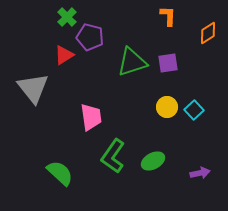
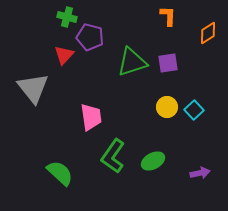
green cross: rotated 30 degrees counterclockwise
red triangle: rotated 15 degrees counterclockwise
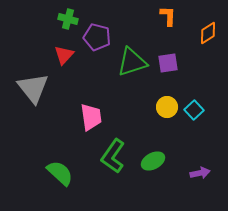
green cross: moved 1 px right, 2 px down
purple pentagon: moved 7 px right
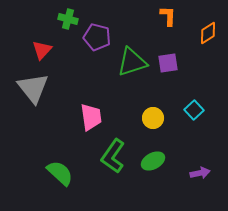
red triangle: moved 22 px left, 5 px up
yellow circle: moved 14 px left, 11 px down
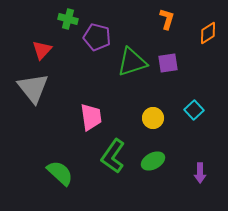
orange L-shape: moved 1 px left, 3 px down; rotated 15 degrees clockwise
purple arrow: rotated 102 degrees clockwise
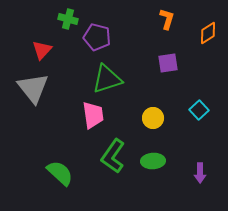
green triangle: moved 25 px left, 17 px down
cyan square: moved 5 px right
pink trapezoid: moved 2 px right, 2 px up
green ellipse: rotated 25 degrees clockwise
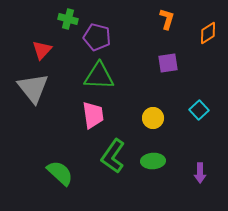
green triangle: moved 8 px left, 3 px up; rotated 20 degrees clockwise
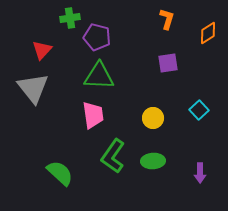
green cross: moved 2 px right, 1 px up; rotated 24 degrees counterclockwise
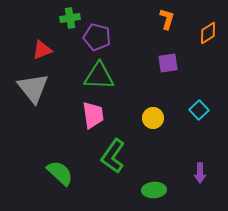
red triangle: rotated 25 degrees clockwise
green ellipse: moved 1 px right, 29 px down
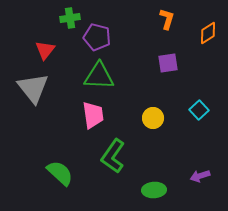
red triangle: moved 3 px right; rotated 30 degrees counterclockwise
purple arrow: moved 3 px down; rotated 72 degrees clockwise
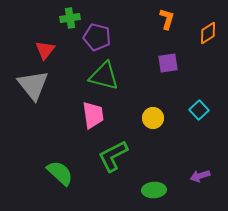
green triangle: moved 5 px right; rotated 12 degrees clockwise
gray triangle: moved 3 px up
green L-shape: rotated 28 degrees clockwise
